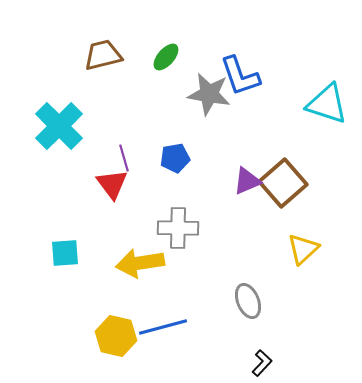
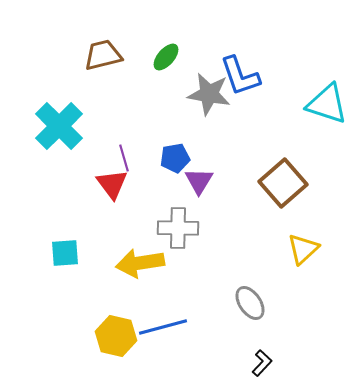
purple triangle: moved 48 px left; rotated 36 degrees counterclockwise
gray ellipse: moved 2 px right, 2 px down; rotated 12 degrees counterclockwise
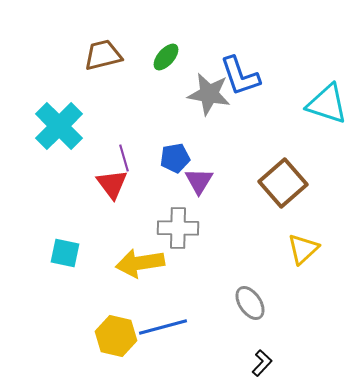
cyan square: rotated 16 degrees clockwise
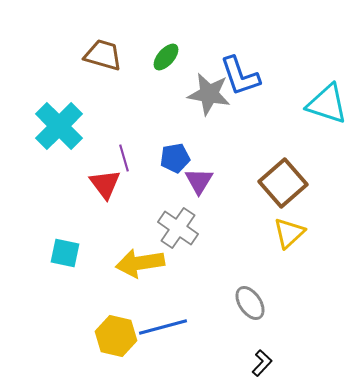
brown trapezoid: rotated 30 degrees clockwise
red triangle: moved 7 px left
gray cross: rotated 33 degrees clockwise
yellow triangle: moved 14 px left, 16 px up
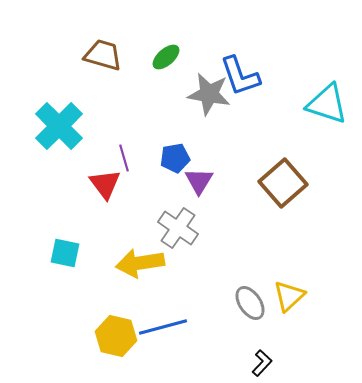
green ellipse: rotated 8 degrees clockwise
yellow triangle: moved 63 px down
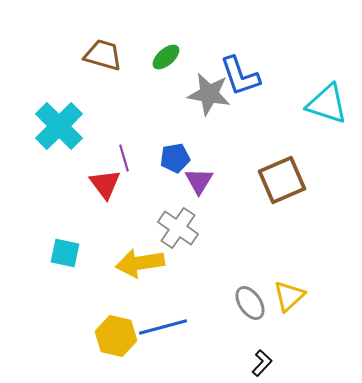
brown square: moved 1 px left, 3 px up; rotated 18 degrees clockwise
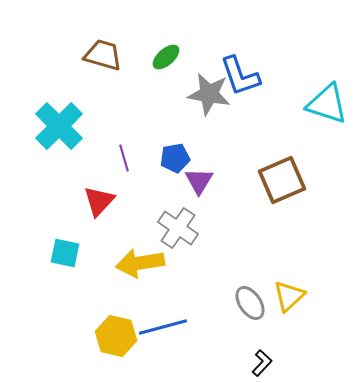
red triangle: moved 6 px left, 17 px down; rotated 20 degrees clockwise
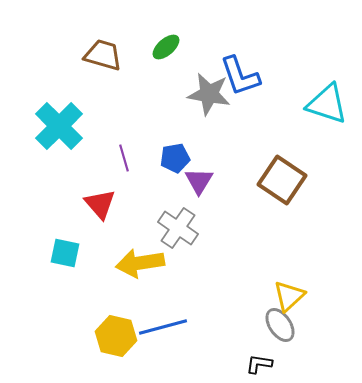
green ellipse: moved 10 px up
brown square: rotated 33 degrees counterclockwise
red triangle: moved 1 px right, 3 px down; rotated 24 degrees counterclockwise
gray ellipse: moved 30 px right, 22 px down
black L-shape: moved 3 px left, 1 px down; rotated 124 degrees counterclockwise
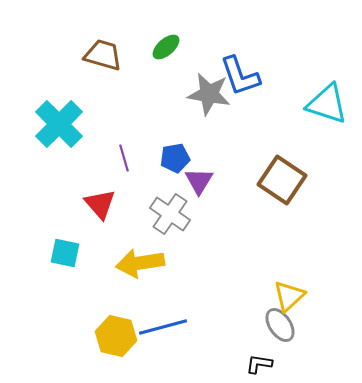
cyan cross: moved 2 px up
gray cross: moved 8 px left, 14 px up
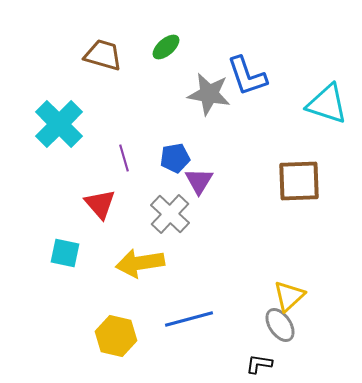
blue L-shape: moved 7 px right
brown square: moved 17 px right, 1 px down; rotated 36 degrees counterclockwise
gray cross: rotated 9 degrees clockwise
blue line: moved 26 px right, 8 px up
